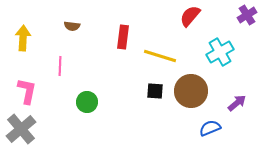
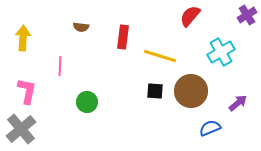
brown semicircle: moved 9 px right, 1 px down
cyan cross: moved 1 px right
purple arrow: moved 1 px right
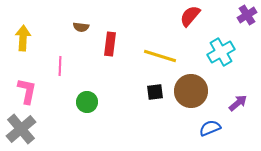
red rectangle: moved 13 px left, 7 px down
black square: moved 1 px down; rotated 12 degrees counterclockwise
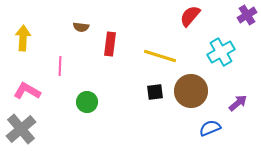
pink L-shape: rotated 72 degrees counterclockwise
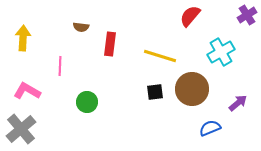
brown circle: moved 1 px right, 2 px up
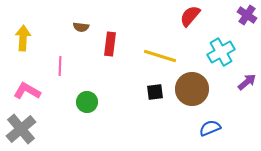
purple cross: rotated 24 degrees counterclockwise
purple arrow: moved 9 px right, 21 px up
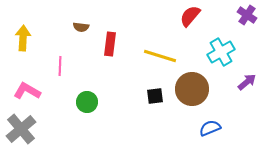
black square: moved 4 px down
